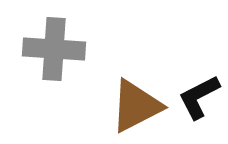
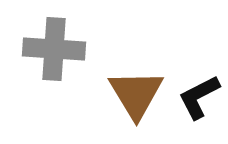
brown triangle: moved 12 px up; rotated 34 degrees counterclockwise
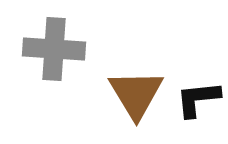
black L-shape: moved 1 px left, 2 px down; rotated 21 degrees clockwise
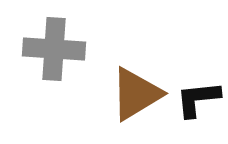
brown triangle: rotated 30 degrees clockwise
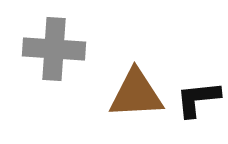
brown triangle: rotated 28 degrees clockwise
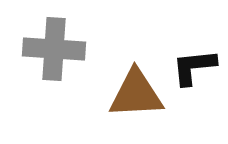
black L-shape: moved 4 px left, 32 px up
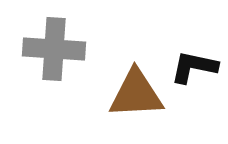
black L-shape: rotated 18 degrees clockwise
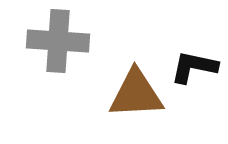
gray cross: moved 4 px right, 8 px up
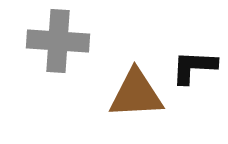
black L-shape: rotated 9 degrees counterclockwise
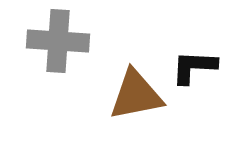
brown triangle: moved 1 px down; rotated 8 degrees counterclockwise
